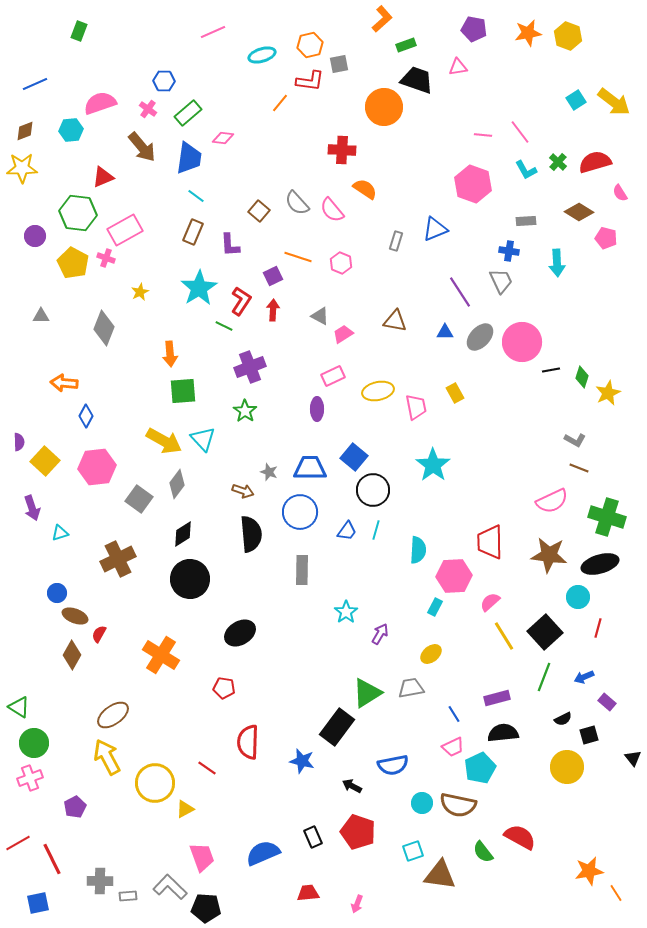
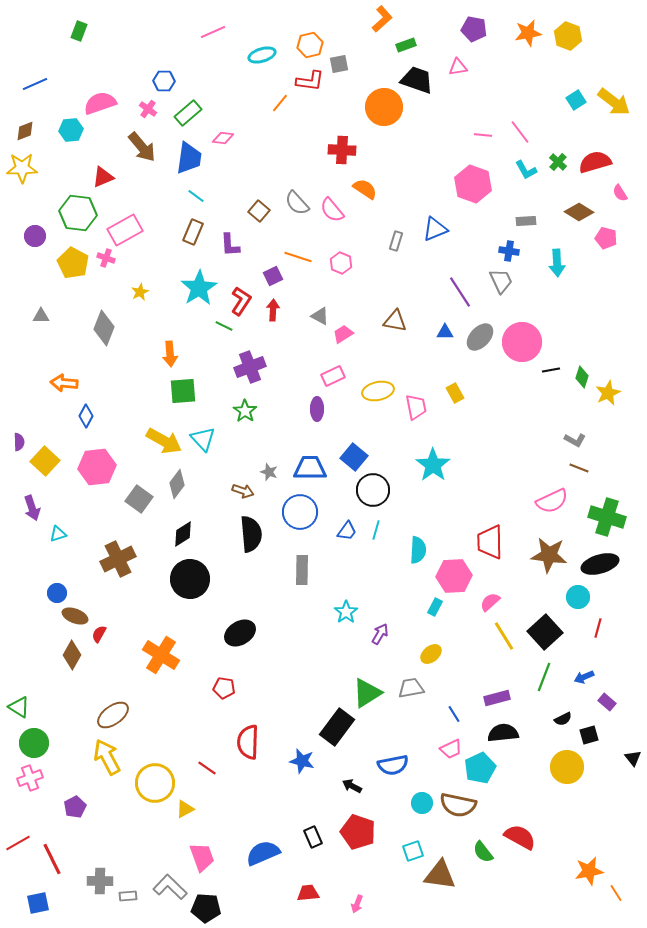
cyan triangle at (60, 533): moved 2 px left, 1 px down
pink trapezoid at (453, 747): moved 2 px left, 2 px down
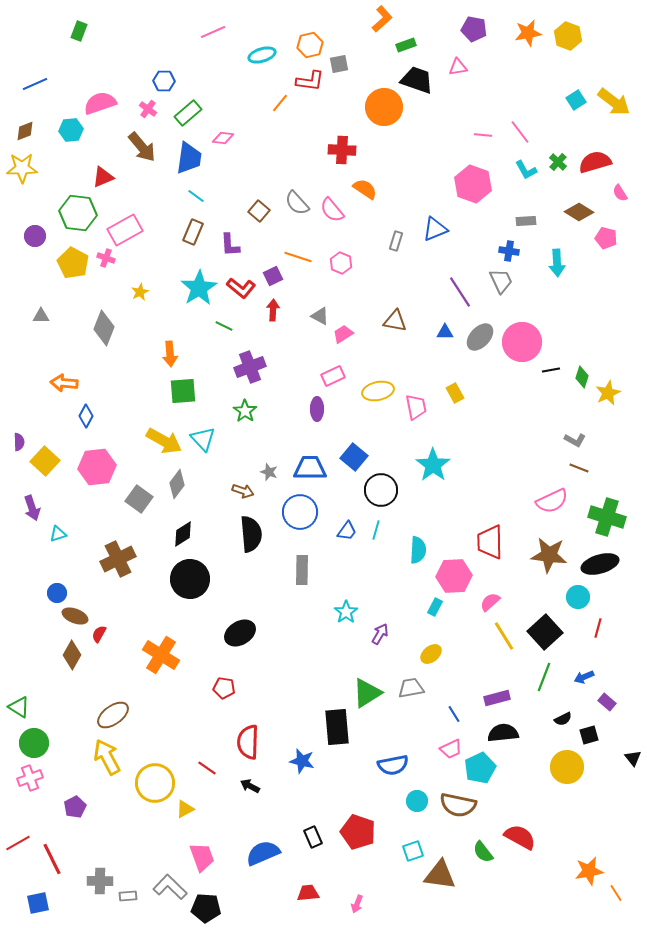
red L-shape at (241, 301): moved 13 px up; rotated 96 degrees clockwise
black circle at (373, 490): moved 8 px right
black rectangle at (337, 727): rotated 42 degrees counterclockwise
black arrow at (352, 786): moved 102 px left
cyan circle at (422, 803): moved 5 px left, 2 px up
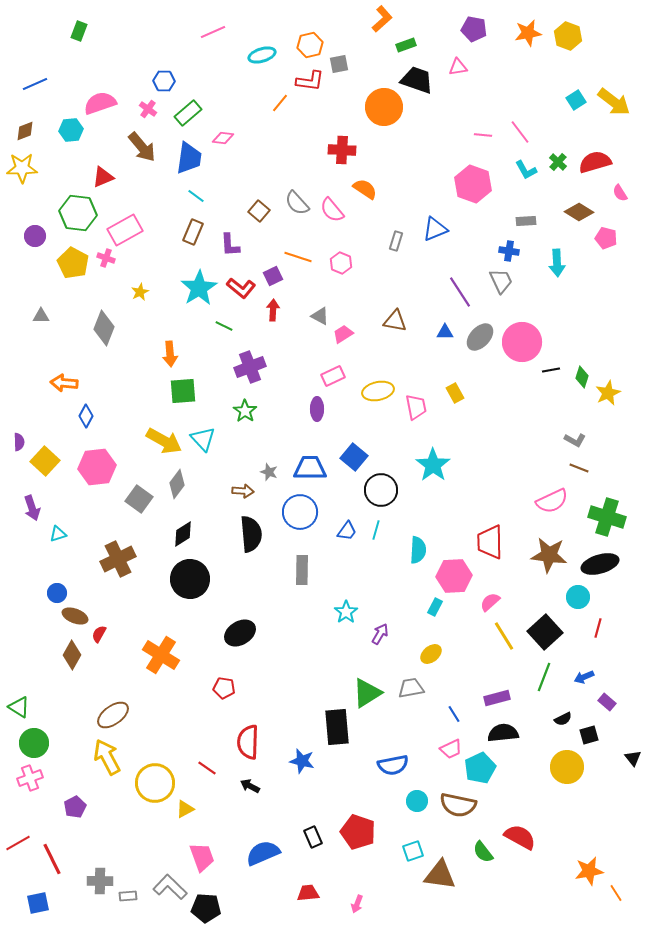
brown arrow at (243, 491): rotated 15 degrees counterclockwise
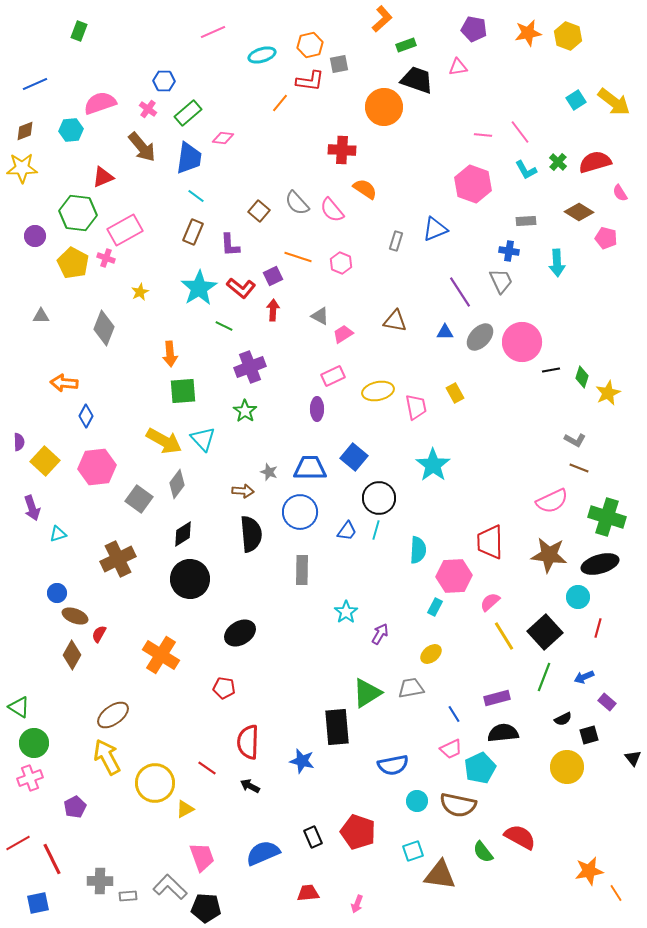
black circle at (381, 490): moved 2 px left, 8 px down
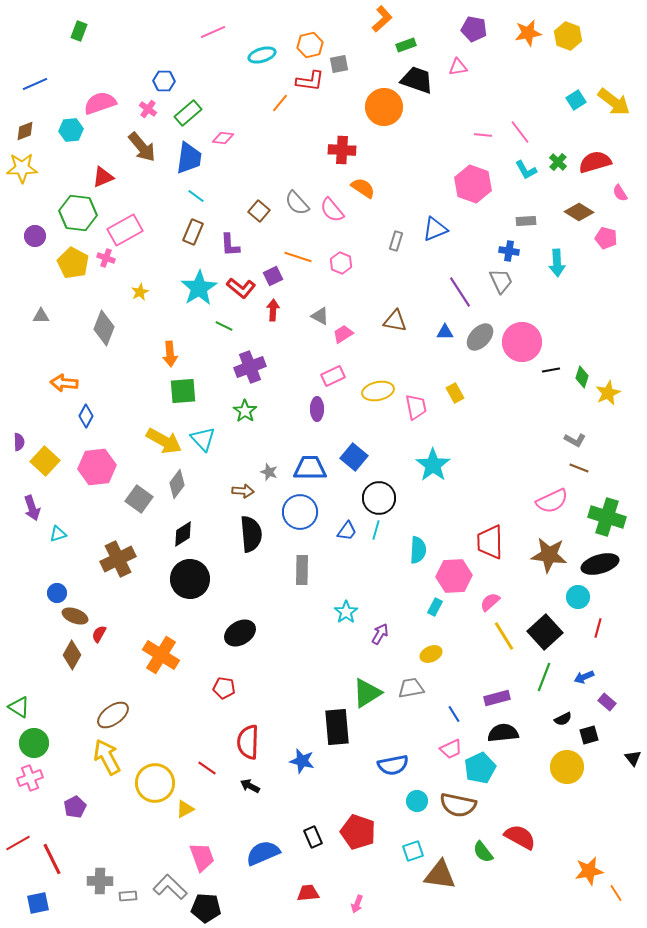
orange semicircle at (365, 189): moved 2 px left, 1 px up
yellow ellipse at (431, 654): rotated 15 degrees clockwise
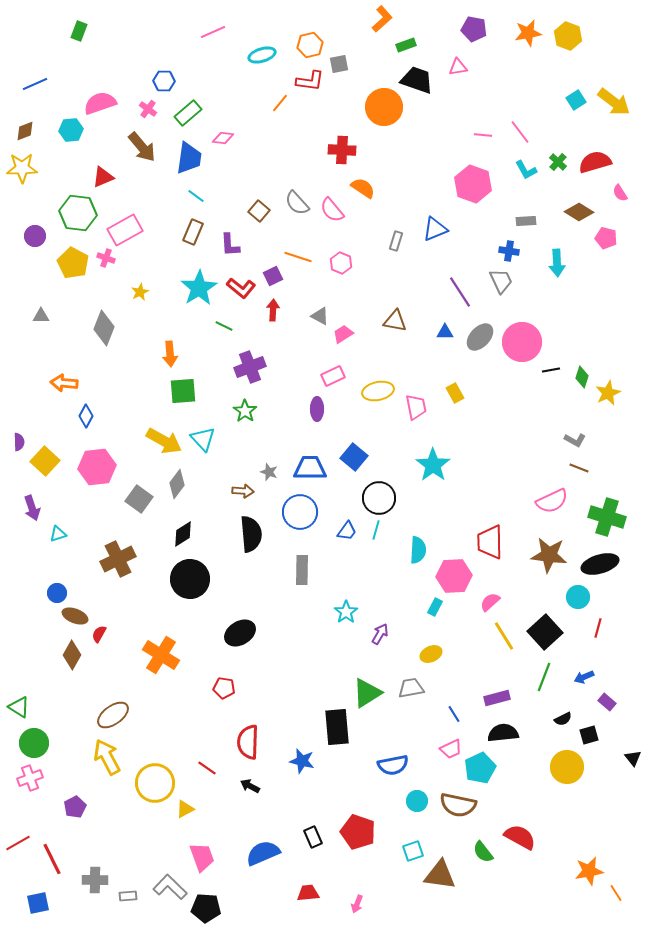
gray cross at (100, 881): moved 5 px left, 1 px up
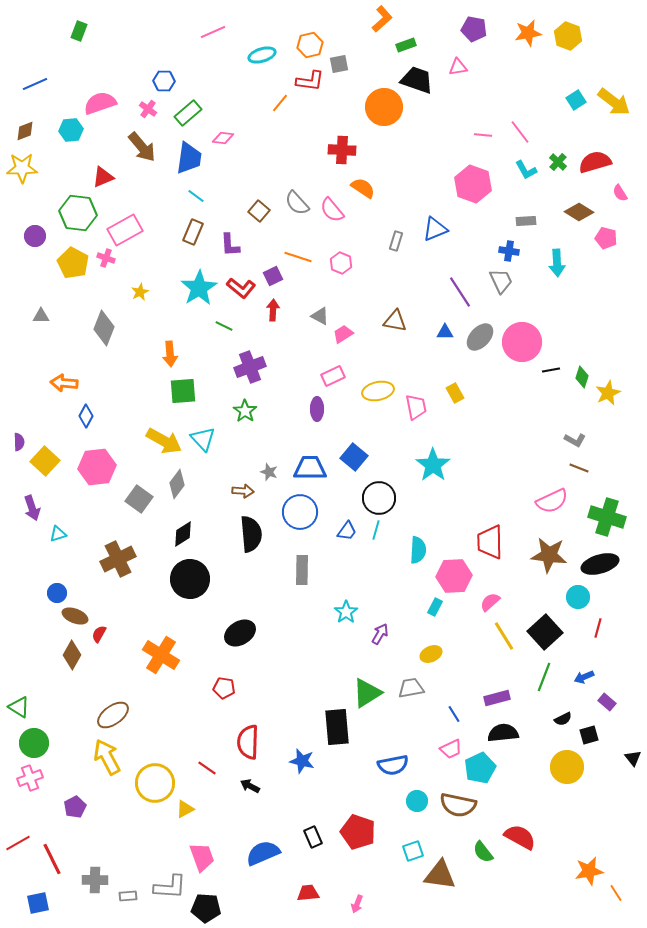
gray L-shape at (170, 887): rotated 140 degrees clockwise
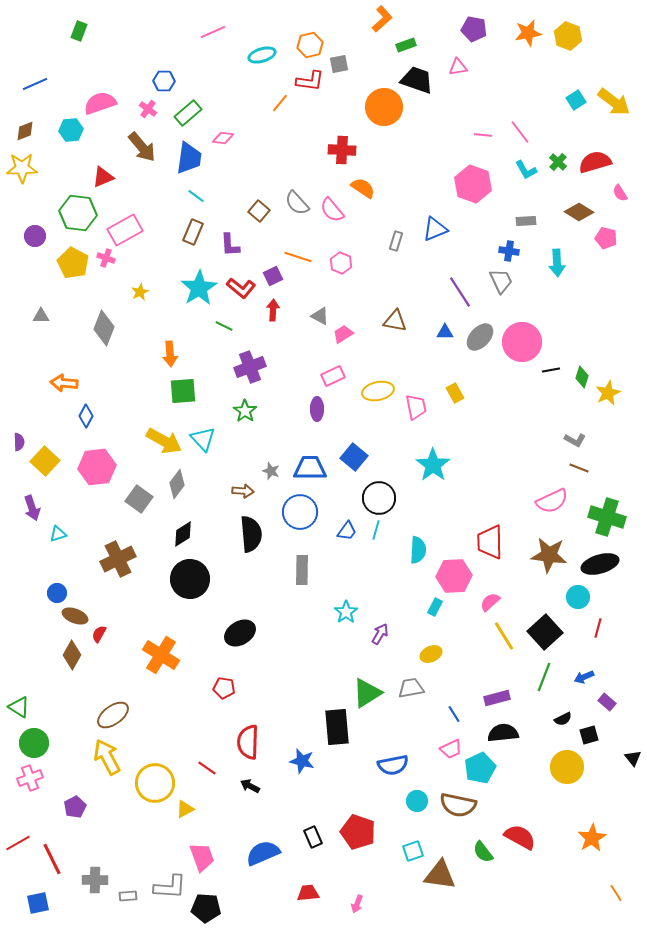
gray star at (269, 472): moved 2 px right, 1 px up
orange star at (589, 871): moved 3 px right, 33 px up; rotated 20 degrees counterclockwise
